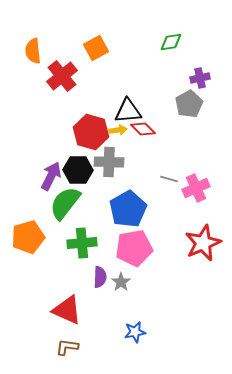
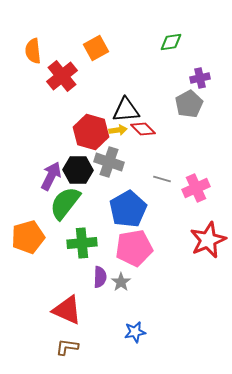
black triangle: moved 2 px left, 1 px up
gray cross: rotated 16 degrees clockwise
gray line: moved 7 px left
red star: moved 5 px right, 3 px up
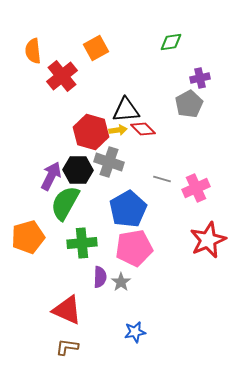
green semicircle: rotated 9 degrees counterclockwise
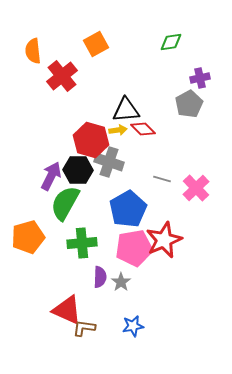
orange square: moved 4 px up
red hexagon: moved 8 px down
pink cross: rotated 20 degrees counterclockwise
red star: moved 44 px left
blue star: moved 2 px left, 6 px up
brown L-shape: moved 17 px right, 19 px up
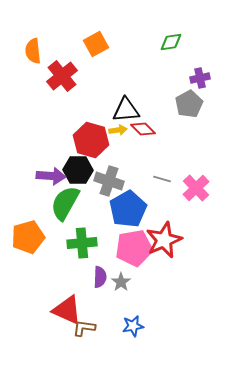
gray cross: moved 19 px down
purple arrow: rotated 68 degrees clockwise
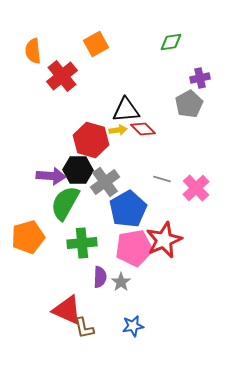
gray cross: moved 4 px left, 1 px down; rotated 36 degrees clockwise
brown L-shape: rotated 110 degrees counterclockwise
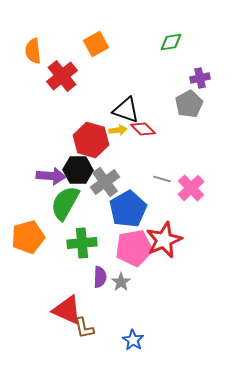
black triangle: rotated 24 degrees clockwise
pink cross: moved 5 px left
blue star: moved 14 px down; rotated 30 degrees counterclockwise
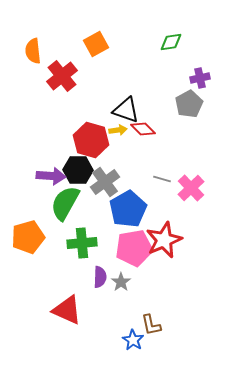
brown L-shape: moved 67 px right, 3 px up
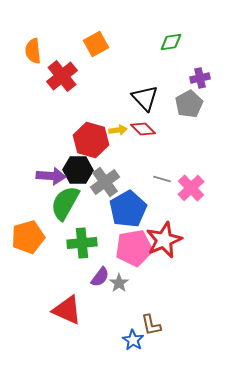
black triangle: moved 19 px right, 12 px up; rotated 28 degrees clockwise
purple semicircle: rotated 35 degrees clockwise
gray star: moved 2 px left, 1 px down
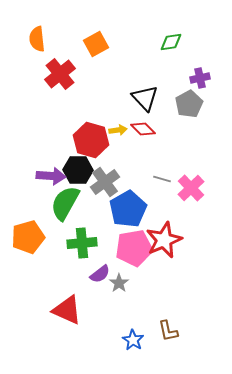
orange semicircle: moved 4 px right, 12 px up
red cross: moved 2 px left, 2 px up
purple semicircle: moved 3 px up; rotated 15 degrees clockwise
brown L-shape: moved 17 px right, 6 px down
